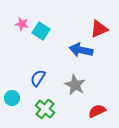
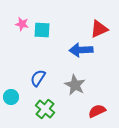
cyan square: moved 1 px right, 1 px up; rotated 30 degrees counterclockwise
blue arrow: rotated 15 degrees counterclockwise
cyan circle: moved 1 px left, 1 px up
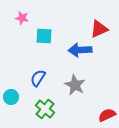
pink star: moved 6 px up
cyan square: moved 2 px right, 6 px down
blue arrow: moved 1 px left
red semicircle: moved 10 px right, 4 px down
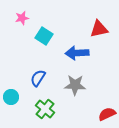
pink star: rotated 24 degrees counterclockwise
red triangle: rotated 12 degrees clockwise
cyan square: rotated 30 degrees clockwise
blue arrow: moved 3 px left, 3 px down
gray star: rotated 25 degrees counterclockwise
red semicircle: moved 1 px up
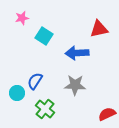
blue semicircle: moved 3 px left, 3 px down
cyan circle: moved 6 px right, 4 px up
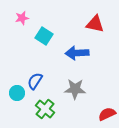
red triangle: moved 4 px left, 5 px up; rotated 24 degrees clockwise
gray star: moved 4 px down
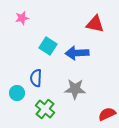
cyan square: moved 4 px right, 10 px down
blue semicircle: moved 1 px right, 3 px up; rotated 30 degrees counterclockwise
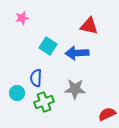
red triangle: moved 6 px left, 2 px down
green cross: moved 1 px left, 7 px up; rotated 30 degrees clockwise
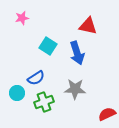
red triangle: moved 1 px left
blue arrow: rotated 105 degrees counterclockwise
blue semicircle: rotated 126 degrees counterclockwise
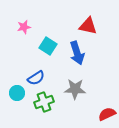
pink star: moved 2 px right, 9 px down
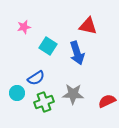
gray star: moved 2 px left, 5 px down
red semicircle: moved 13 px up
